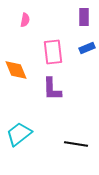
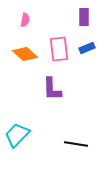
pink rectangle: moved 6 px right, 3 px up
orange diamond: moved 9 px right, 16 px up; rotated 25 degrees counterclockwise
cyan trapezoid: moved 2 px left, 1 px down; rotated 8 degrees counterclockwise
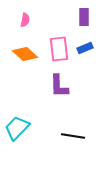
blue rectangle: moved 2 px left
purple L-shape: moved 7 px right, 3 px up
cyan trapezoid: moved 7 px up
black line: moved 3 px left, 8 px up
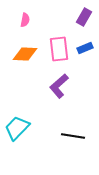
purple rectangle: rotated 30 degrees clockwise
orange diamond: rotated 40 degrees counterclockwise
purple L-shape: rotated 50 degrees clockwise
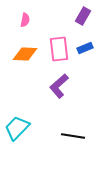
purple rectangle: moved 1 px left, 1 px up
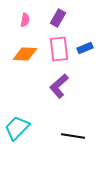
purple rectangle: moved 25 px left, 2 px down
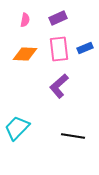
purple rectangle: rotated 36 degrees clockwise
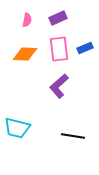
pink semicircle: moved 2 px right
cyan trapezoid: rotated 120 degrees counterclockwise
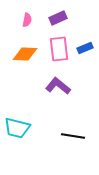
purple L-shape: moved 1 px left; rotated 80 degrees clockwise
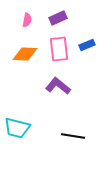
blue rectangle: moved 2 px right, 3 px up
